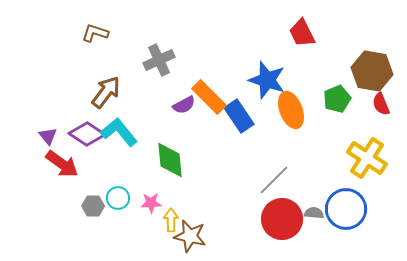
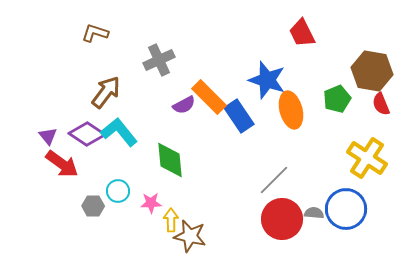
orange ellipse: rotated 6 degrees clockwise
cyan circle: moved 7 px up
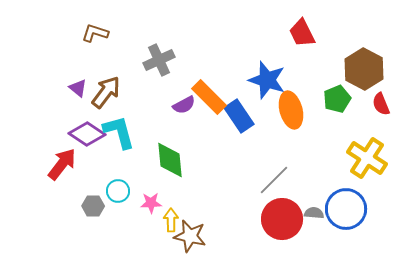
brown hexagon: moved 8 px left, 2 px up; rotated 18 degrees clockwise
cyan L-shape: rotated 24 degrees clockwise
purple triangle: moved 30 px right, 48 px up; rotated 12 degrees counterclockwise
red arrow: rotated 88 degrees counterclockwise
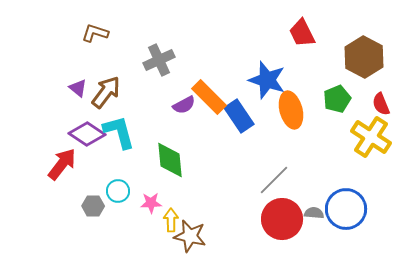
brown hexagon: moved 12 px up
yellow cross: moved 4 px right, 21 px up
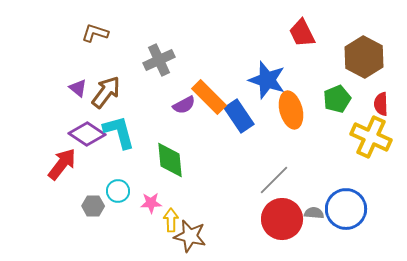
red semicircle: rotated 20 degrees clockwise
yellow cross: rotated 9 degrees counterclockwise
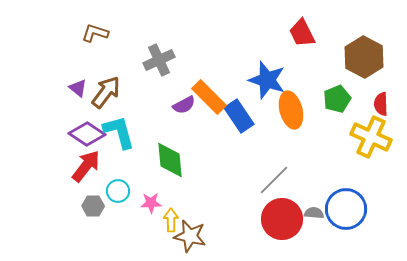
red arrow: moved 24 px right, 2 px down
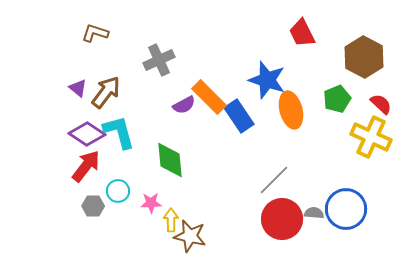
red semicircle: rotated 135 degrees clockwise
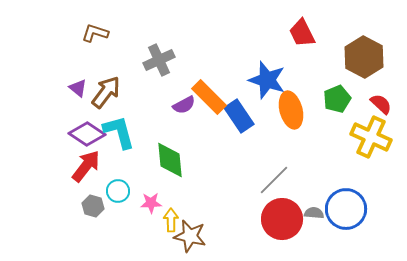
gray hexagon: rotated 15 degrees clockwise
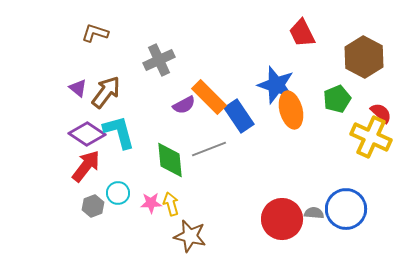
blue star: moved 9 px right, 5 px down
red semicircle: moved 9 px down
gray line: moved 65 px left, 31 px up; rotated 24 degrees clockwise
cyan circle: moved 2 px down
gray hexagon: rotated 25 degrees clockwise
yellow arrow: moved 16 px up; rotated 15 degrees counterclockwise
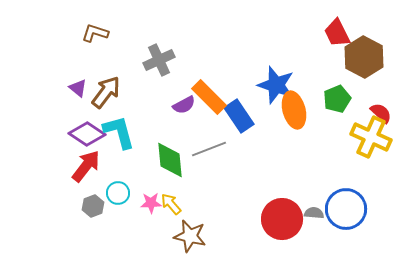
red trapezoid: moved 35 px right
orange ellipse: moved 3 px right
yellow arrow: rotated 25 degrees counterclockwise
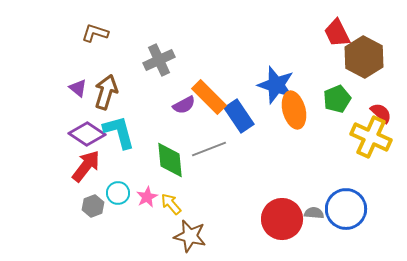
brown arrow: rotated 20 degrees counterclockwise
pink star: moved 4 px left, 6 px up; rotated 25 degrees counterclockwise
